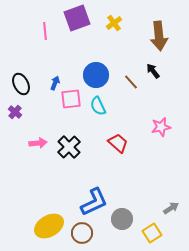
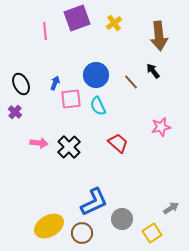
pink arrow: moved 1 px right; rotated 12 degrees clockwise
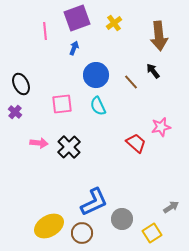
blue arrow: moved 19 px right, 35 px up
pink square: moved 9 px left, 5 px down
red trapezoid: moved 18 px right
gray arrow: moved 1 px up
